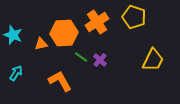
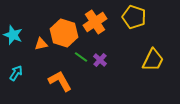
orange cross: moved 2 px left
orange hexagon: rotated 20 degrees clockwise
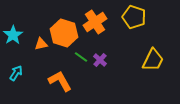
cyan star: rotated 18 degrees clockwise
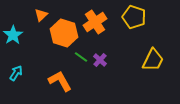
orange triangle: moved 29 px up; rotated 32 degrees counterclockwise
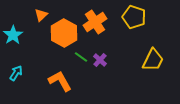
orange hexagon: rotated 12 degrees clockwise
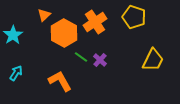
orange triangle: moved 3 px right
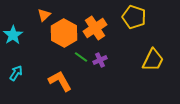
orange cross: moved 6 px down
purple cross: rotated 24 degrees clockwise
